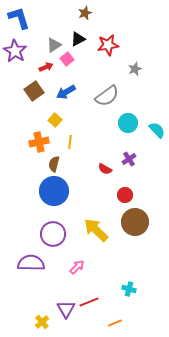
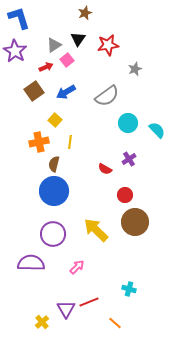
black triangle: rotated 28 degrees counterclockwise
pink square: moved 1 px down
orange line: rotated 64 degrees clockwise
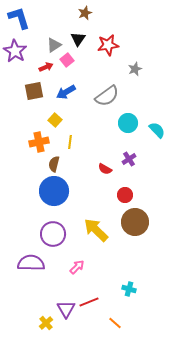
brown square: rotated 24 degrees clockwise
yellow cross: moved 4 px right, 1 px down
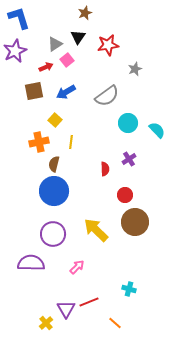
black triangle: moved 2 px up
gray triangle: moved 1 px right, 1 px up
purple star: rotated 15 degrees clockwise
yellow line: moved 1 px right
red semicircle: rotated 120 degrees counterclockwise
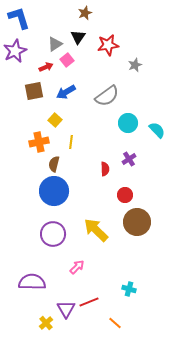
gray star: moved 4 px up
brown circle: moved 2 px right
purple semicircle: moved 1 px right, 19 px down
